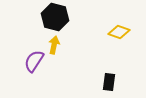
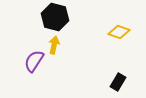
black rectangle: moved 9 px right; rotated 24 degrees clockwise
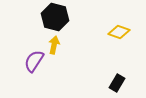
black rectangle: moved 1 px left, 1 px down
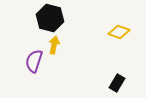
black hexagon: moved 5 px left, 1 px down
purple semicircle: rotated 15 degrees counterclockwise
